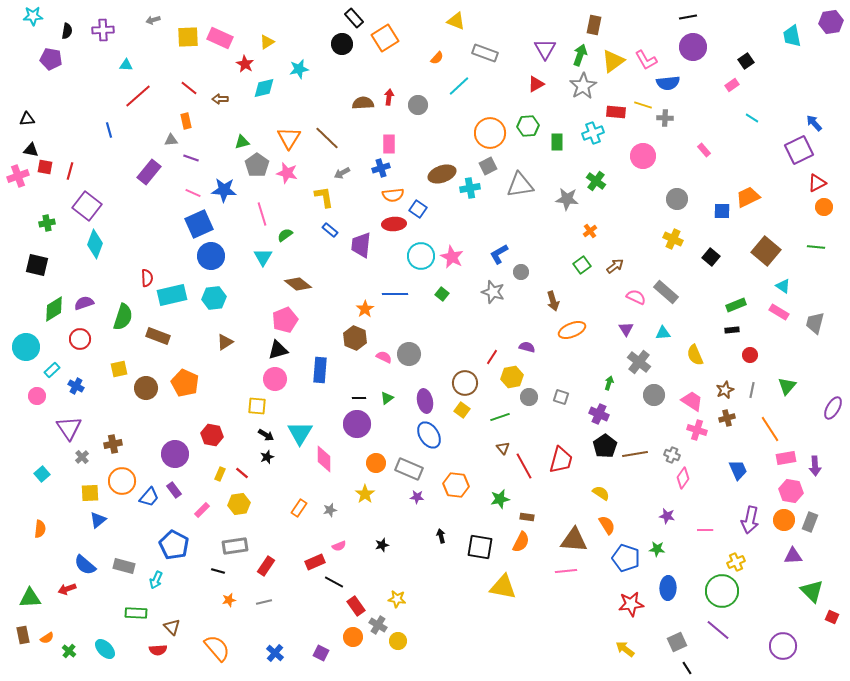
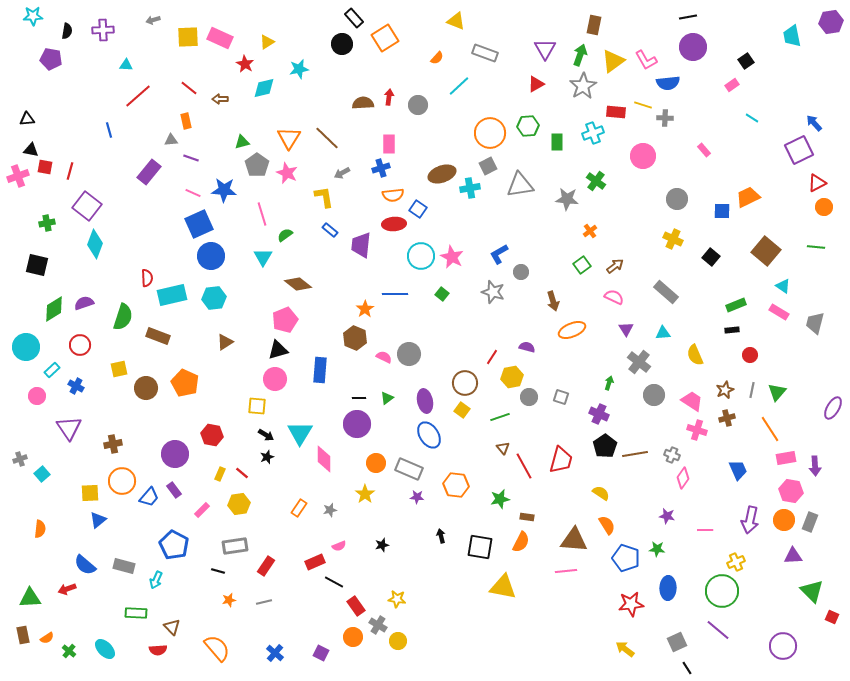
pink star at (287, 173): rotated 10 degrees clockwise
pink semicircle at (636, 297): moved 22 px left
red circle at (80, 339): moved 6 px down
green triangle at (787, 386): moved 10 px left, 6 px down
gray cross at (82, 457): moved 62 px left, 2 px down; rotated 24 degrees clockwise
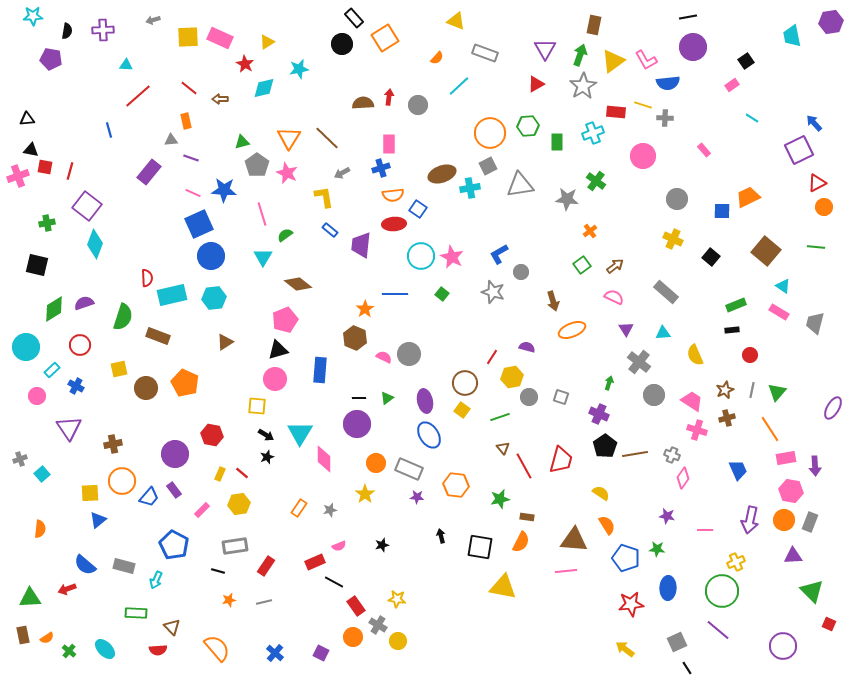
red square at (832, 617): moved 3 px left, 7 px down
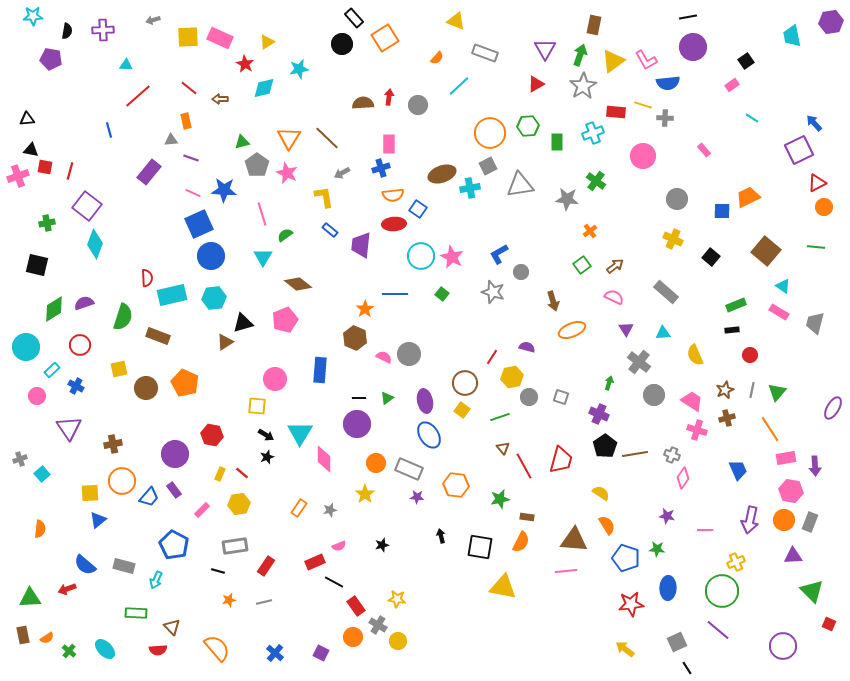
black triangle at (278, 350): moved 35 px left, 27 px up
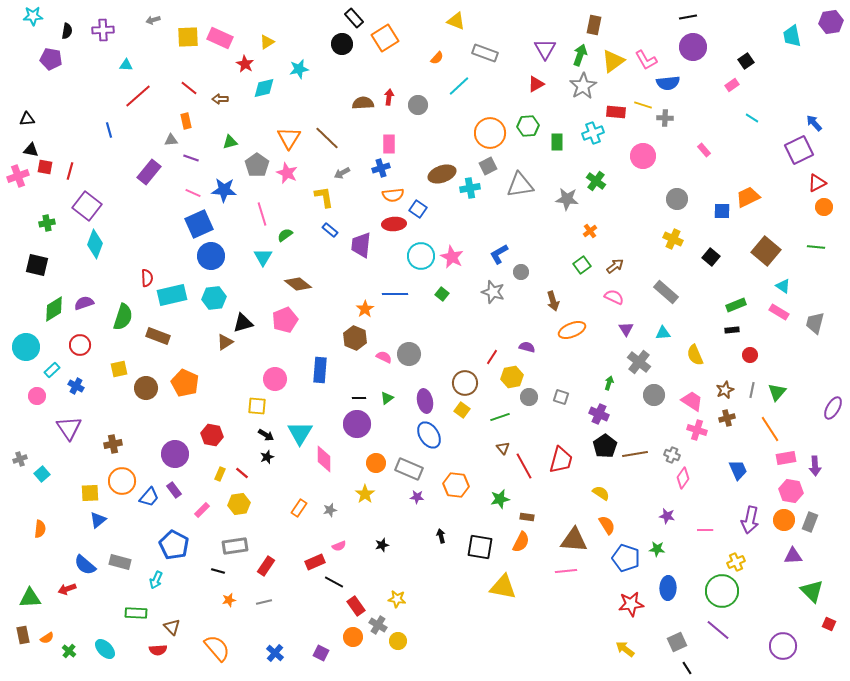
green triangle at (242, 142): moved 12 px left
gray rectangle at (124, 566): moved 4 px left, 4 px up
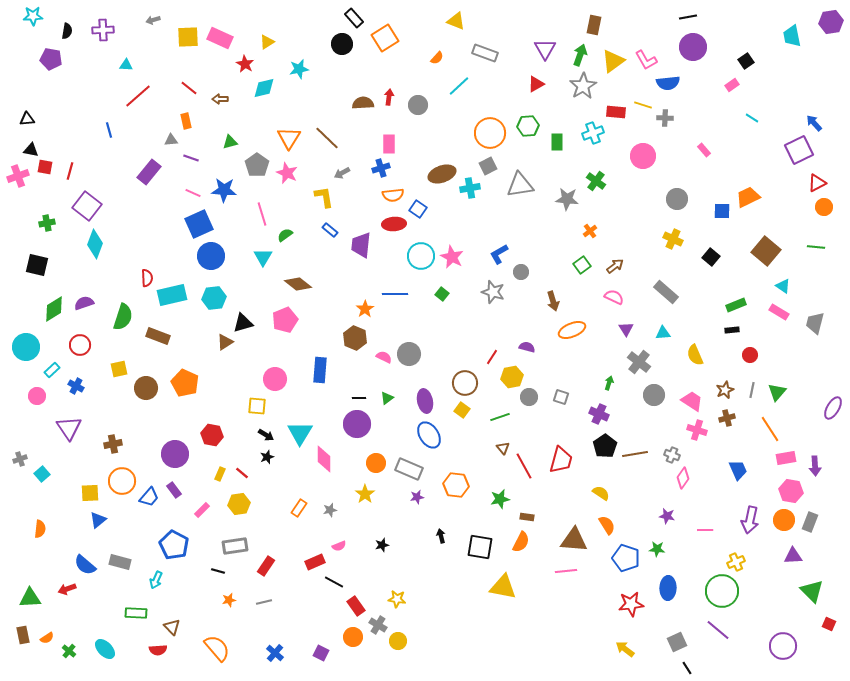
purple star at (417, 497): rotated 16 degrees counterclockwise
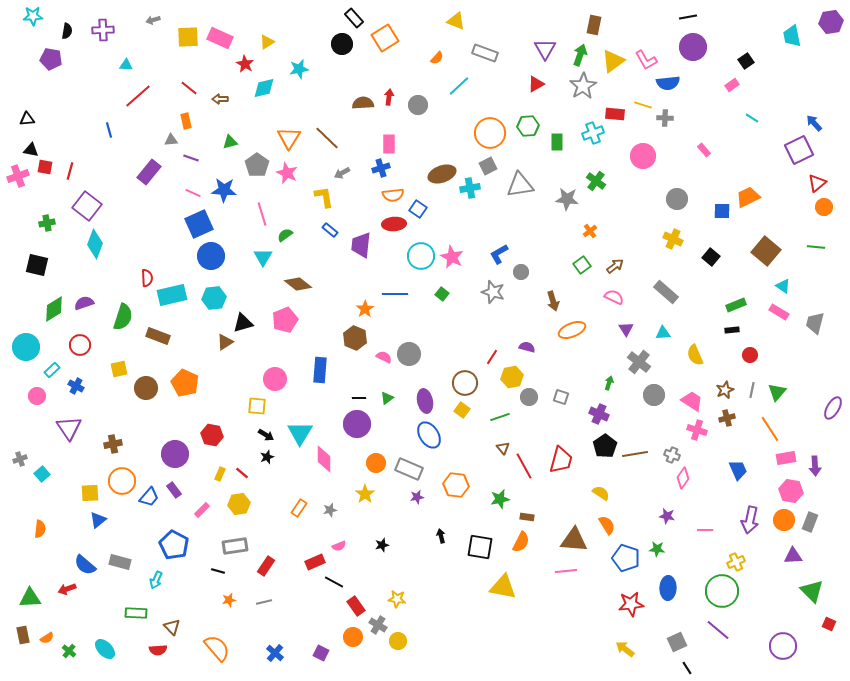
red rectangle at (616, 112): moved 1 px left, 2 px down
red triangle at (817, 183): rotated 12 degrees counterclockwise
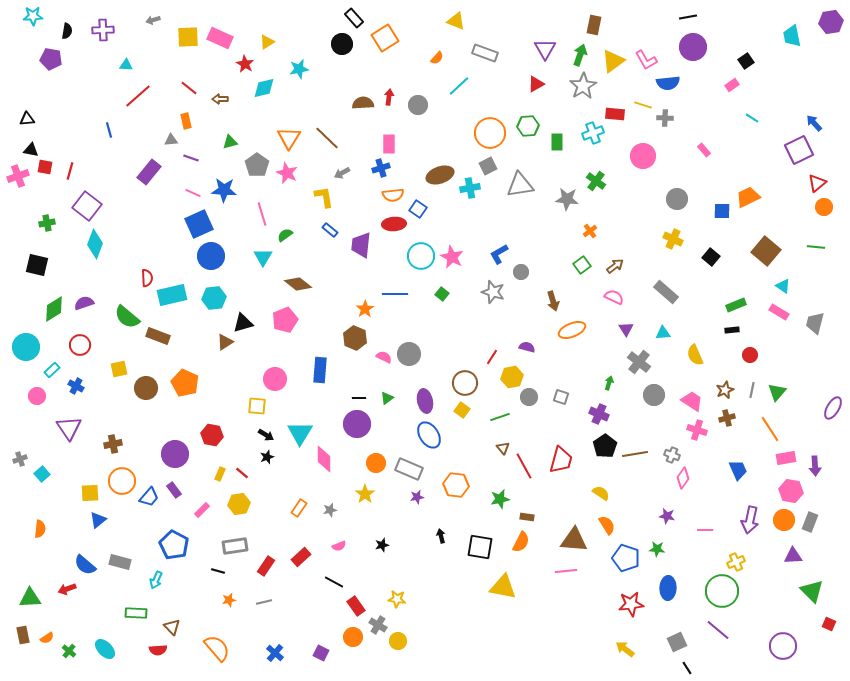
brown ellipse at (442, 174): moved 2 px left, 1 px down
green semicircle at (123, 317): moved 4 px right; rotated 112 degrees clockwise
red rectangle at (315, 562): moved 14 px left, 5 px up; rotated 18 degrees counterclockwise
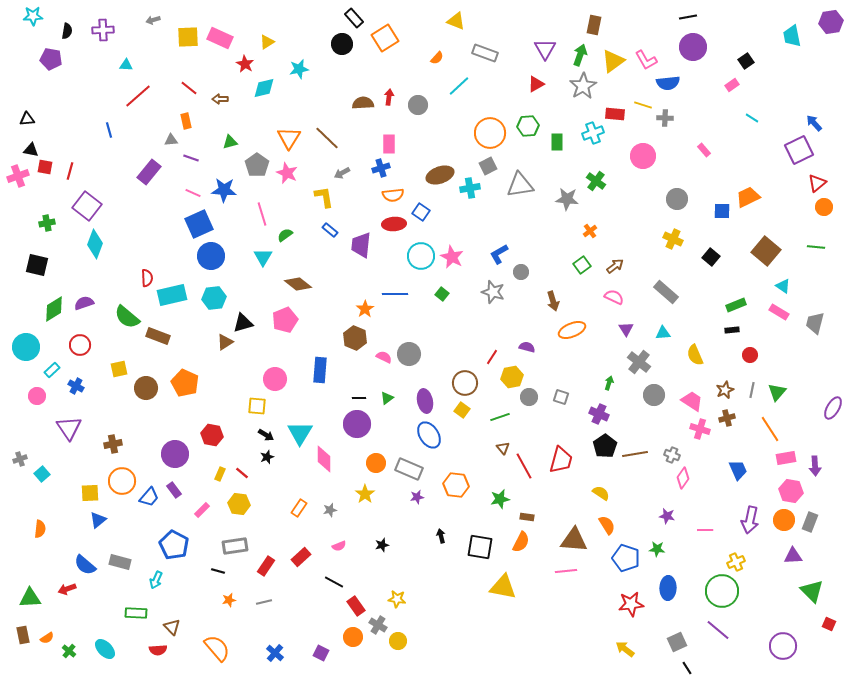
blue square at (418, 209): moved 3 px right, 3 px down
pink cross at (697, 430): moved 3 px right, 1 px up
yellow hexagon at (239, 504): rotated 15 degrees clockwise
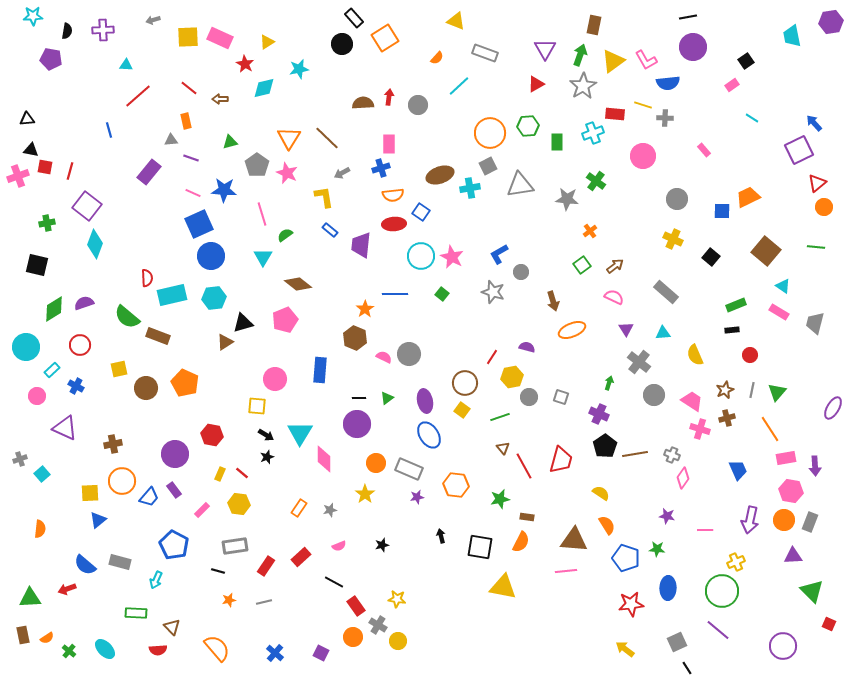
purple triangle at (69, 428): moved 4 px left; rotated 32 degrees counterclockwise
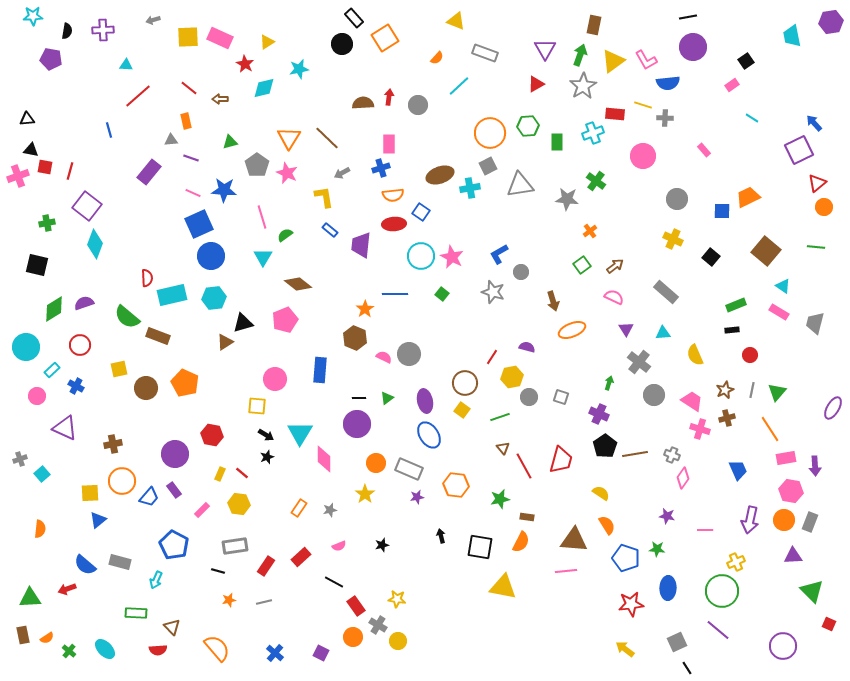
pink line at (262, 214): moved 3 px down
